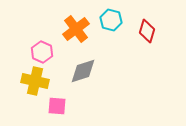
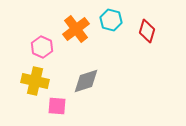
pink hexagon: moved 5 px up
gray diamond: moved 3 px right, 10 px down
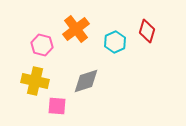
cyan hexagon: moved 4 px right, 22 px down; rotated 20 degrees clockwise
pink hexagon: moved 2 px up; rotated 10 degrees counterclockwise
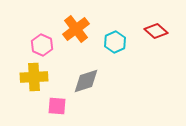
red diamond: moved 9 px right; rotated 65 degrees counterclockwise
pink hexagon: rotated 10 degrees clockwise
yellow cross: moved 1 px left, 4 px up; rotated 16 degrees counterclockwise
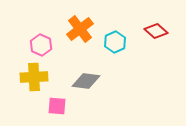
orange cross: moved 4 px right
pink hexagon: moved 1 px left
gray diamond: rotated 24 degrees clockwise
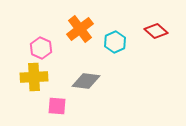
pink hexagon: moved 3 px down
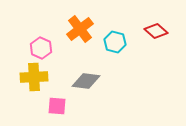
cyan hexagon: rotated 20 degrees counterclockwise
